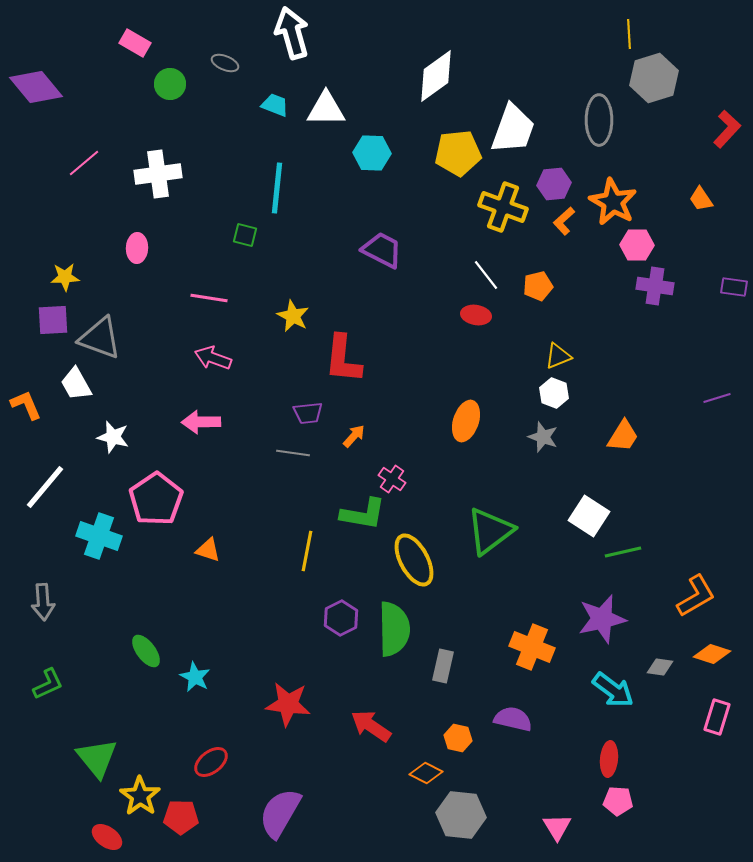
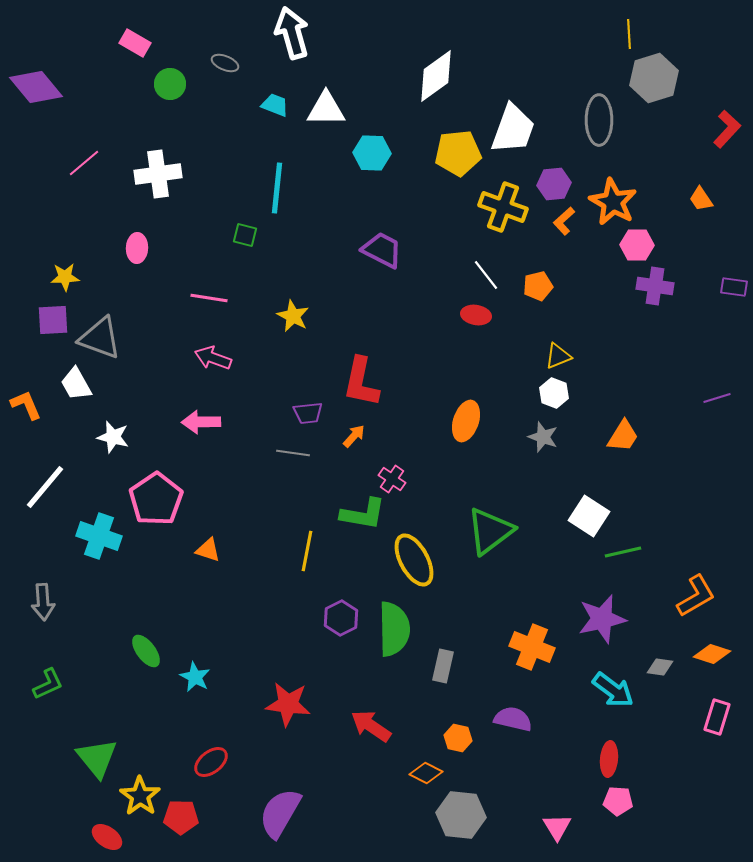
red L-shape at (343, 359): moved 18 px right, 23 px down; rotated 6 degrees clockwise
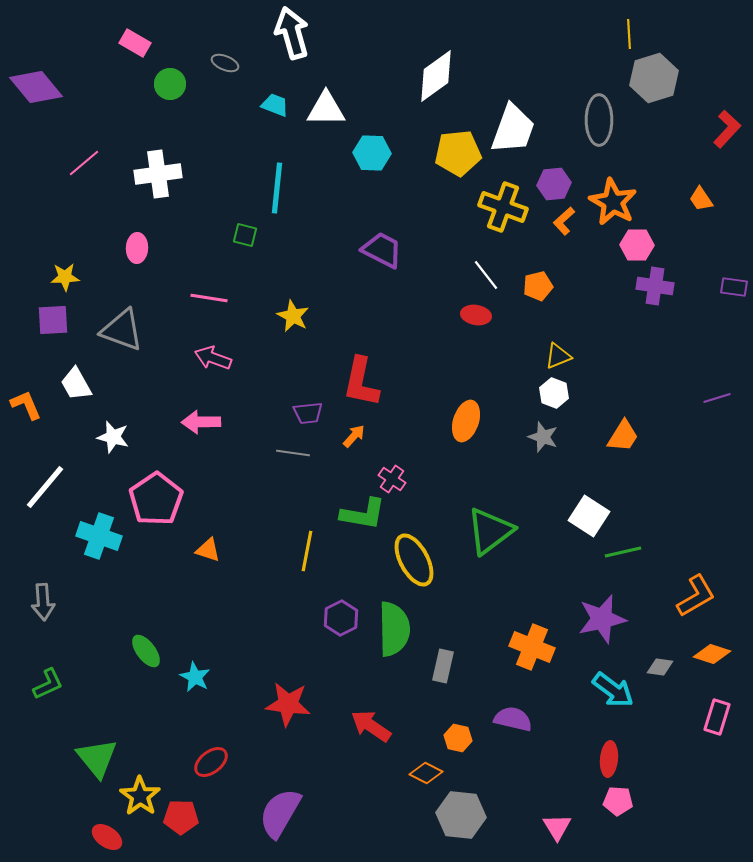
gray triangle at (100, 338): moved 22 px right, 8 px up
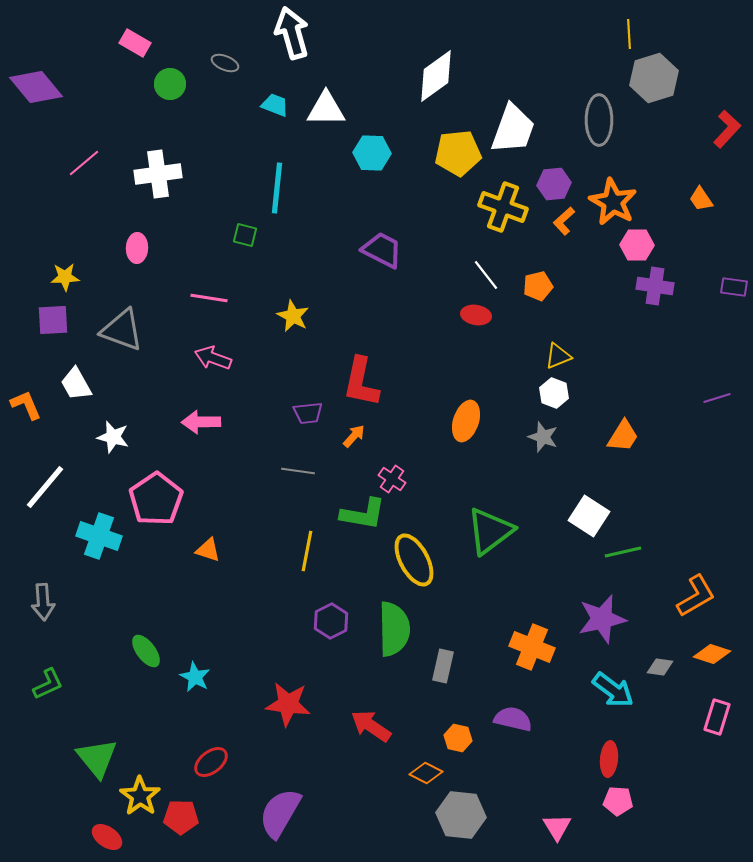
gray line at (293, 453): moved 5 px right, 18 px down
purple hexagon at (341, 618): moved 10 px left, 3 px down
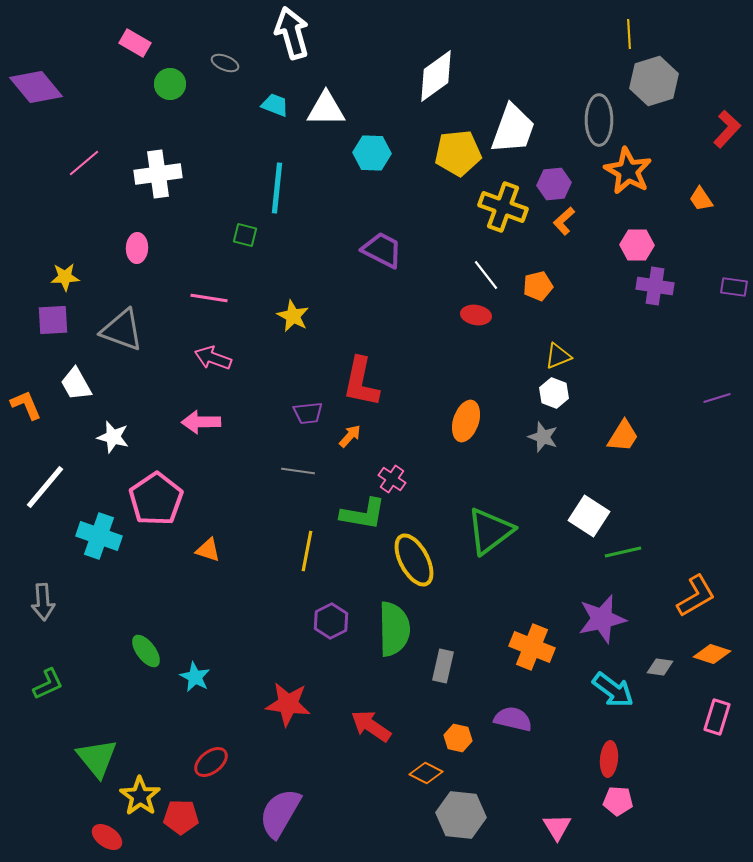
gray hexagon at (654, 78): moved 3 px down
orange star at (613, 202): moved 15 px right, 31 px up
orange arrow at (354, 436): moved 4 px left
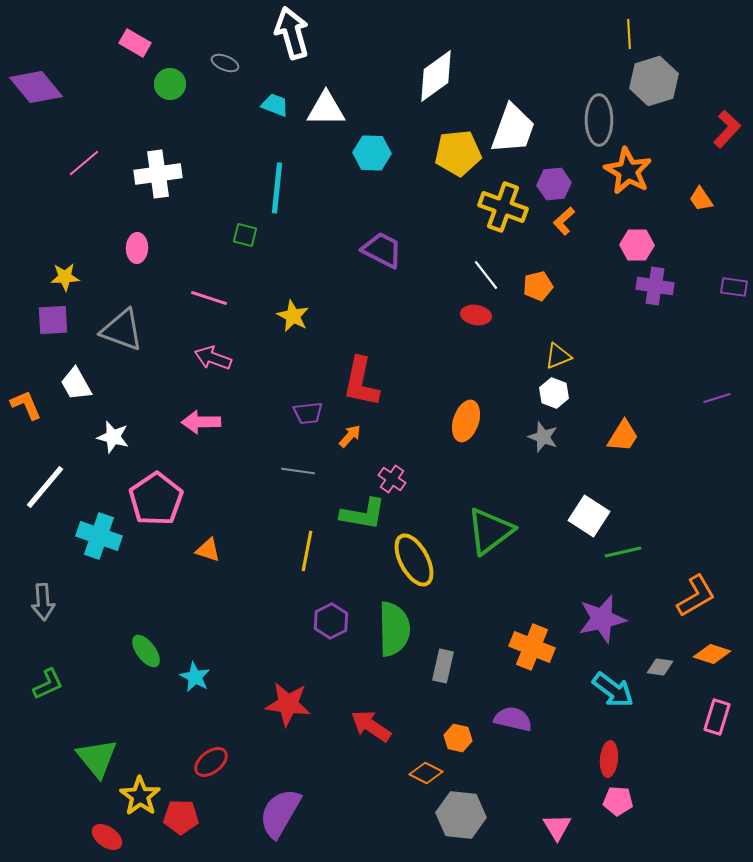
pink line at (209, 298): rotated 9 degrees clockwise
